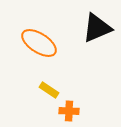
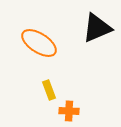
yellow rectangle: rotated 36 degrees clockwise
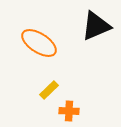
black triangle: moved 1 px left, 2 px up
yellow rectangle: rotated 66 degrees clockwise
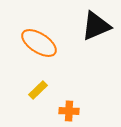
yellow rectangle: moved 11 px left
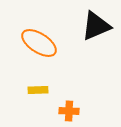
yellow rectangle: rotated 42 degrees clockwise
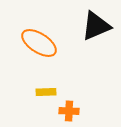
yellow rectangle: moved 8 px right, 2 px down
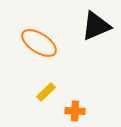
yellow rectangle: rotated 42 degrees counterclockwise
orange cross: moved 6 px right
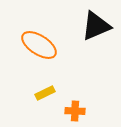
orange ellipse: moved 2 px down
yellow rectangle: moved 1 px left, 1 px down; rotated 18 degrees clockwise
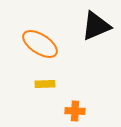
orange ellipse: moved 1 px right, 1 px up
yellow rectangle: moved 9 px up; rotated 24 degrees clockwise
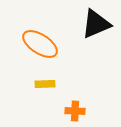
black triangle: moved 2 px up
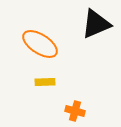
yellow rectangle: moved 2 px up
orange cross: rotated 12 degrees clockwise
